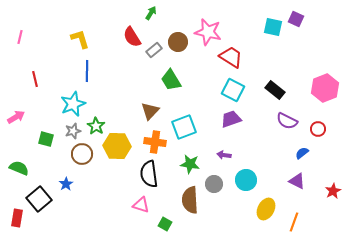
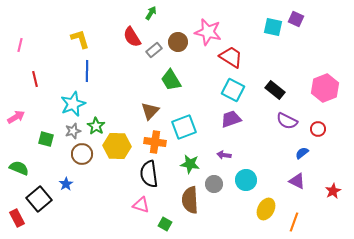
pink line at (20, 37): moved 8 px down
red rectangle at (17, 218): rotated 36 degrees counterclockwise
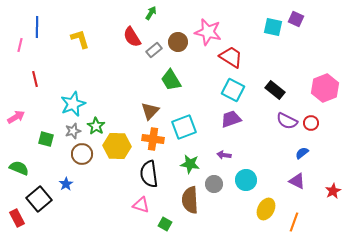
blue line at (87, 71): moved 50 px left, 44 px up
red circle at (318, 129): moved 7 px left, 6 px up
orange cross at (155, 142): moved 2 px left, 3 px up
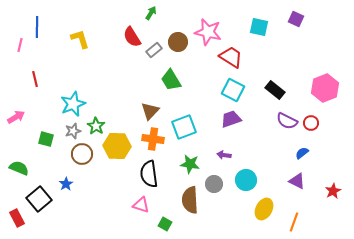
cyan square at (273, 27): moved 14 px left
yellow ellipse at (266, 209): moved 2 px left
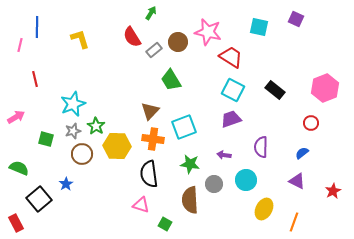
purple semicircle at (287, 121): moved 26 px left, 26 px down; rotated 65 degrees clockwise
red rectangle at (17, 218): moved 1 px left, 5 px down
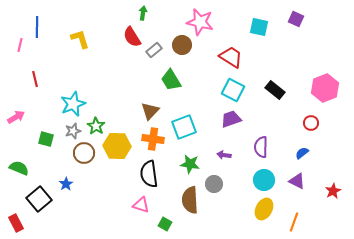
green arrow at (151, 13): moved 8 px left; rotated 24 degrees counterclockwise
pink star at (208, 32): moved 8 px left, 10 px up
brown circle at (178, 42): moved 4 px right, 3 px down
brown circle at (82, 154): moved 2 px right, 1 px up
cyan circle at (246, 180): moved 18 px right
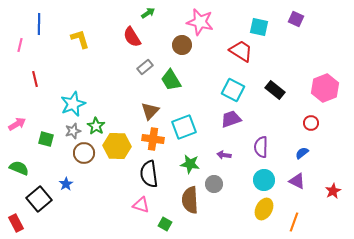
green arrow at (143, 13): moved 5 px right; rotated 48 degrees clockwise
blue line at (37, 27): moved 2 px right, 3 px up
gray rectangle at (154, 50): moved 9 px left, 17 px down
red trapezoid at (231, 57): moved 10 px right, 6 px up
pink arrow at (16, 117): moved 1 px right, 7 px down
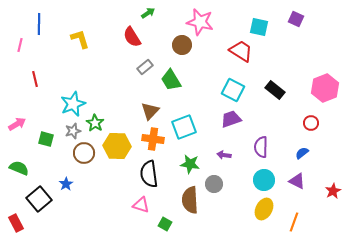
green star at (96, 126): moved 1 px left, 3 px up
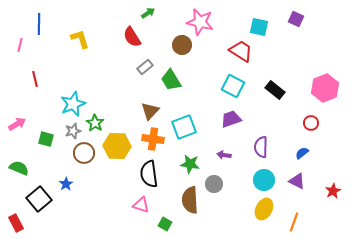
cyan square at (233, 90): moved 4 px up
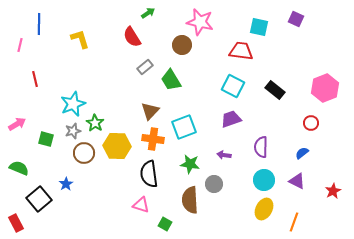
red trapezoid at (241, 51): rotated 25 degrees counterclockwise
